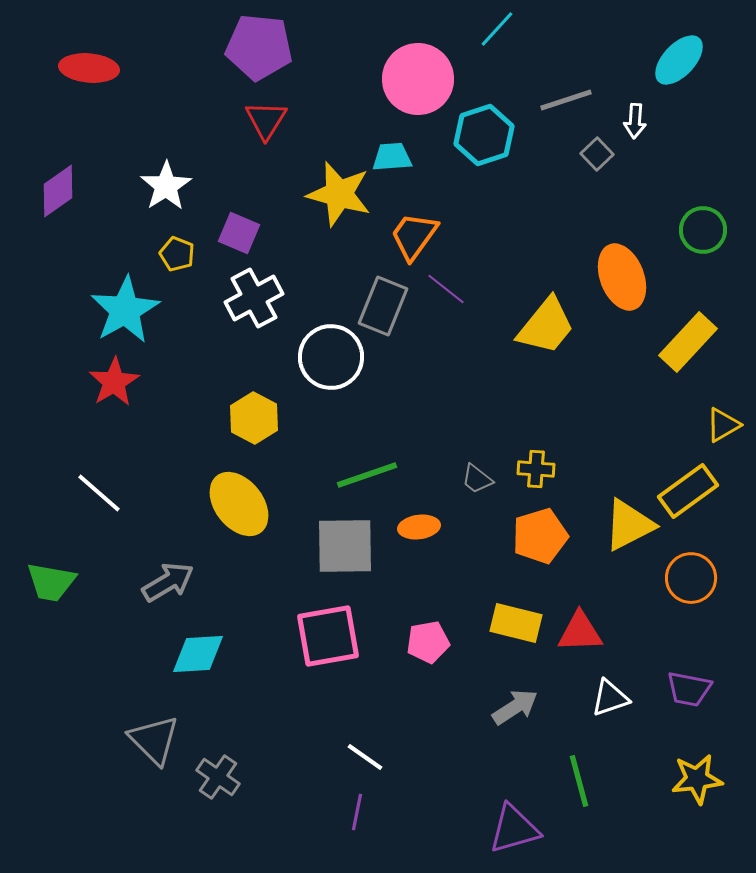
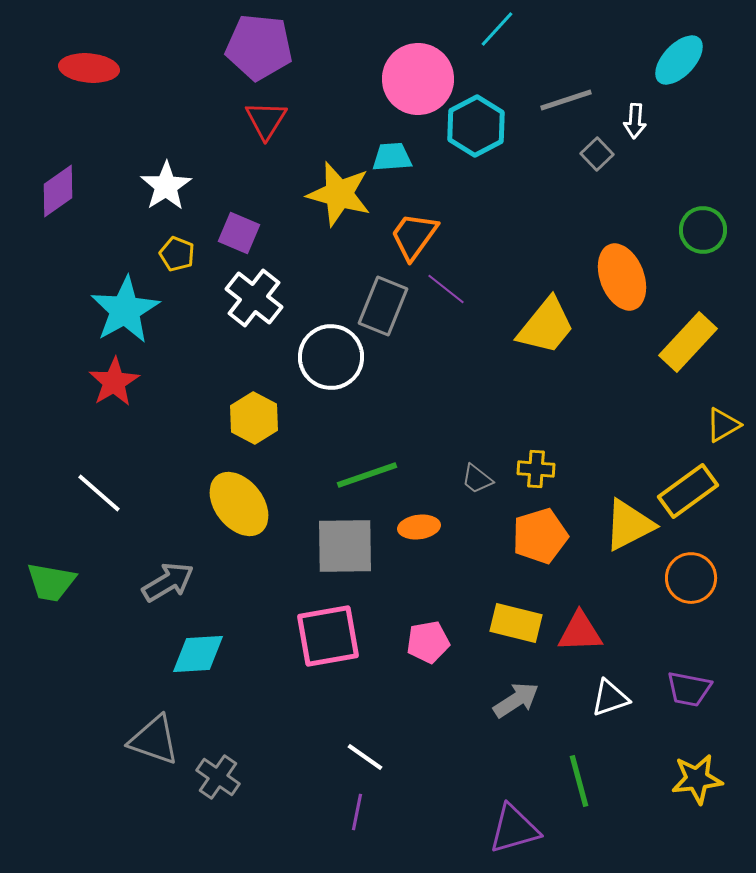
cyan hexagon at (484, 135): moved 8 px left, 9 px up; rotated 10 degrees counterclockwise
white cross at (254, 298): rotated 24 degrees counterclockwise
gray arrow at (515, 707): moved 1 px right, 7 px up
gray triangle at (154, 740): rotated 26 degrees counterclockwise
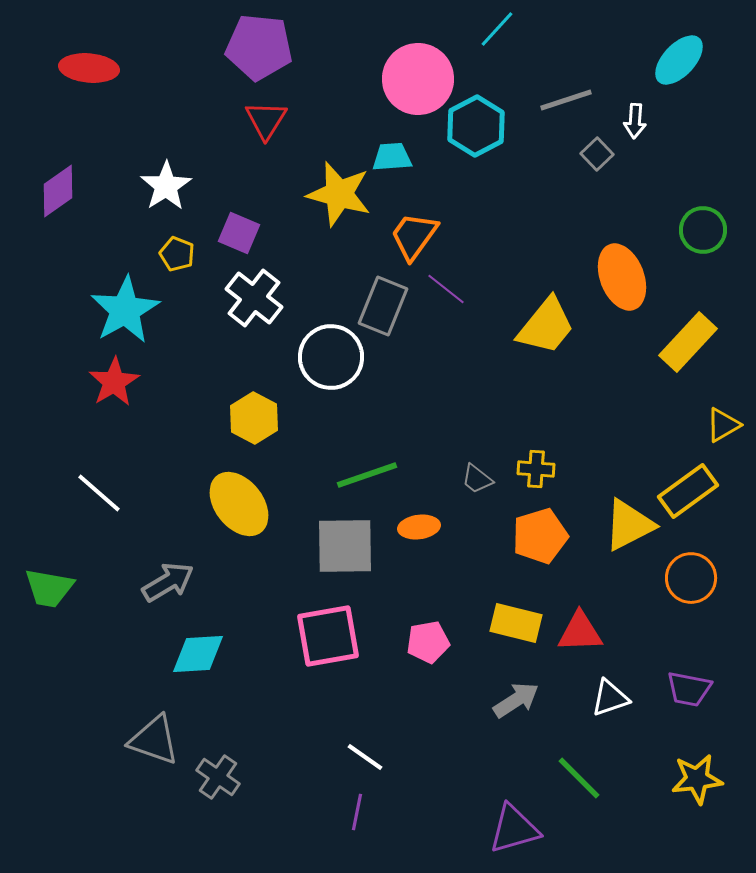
green trapezoid at (51, 582): moved 2 px left, 6 px down
green line at (579, 781): moved 3 px up; rotated 30 degrees counterclockwise
